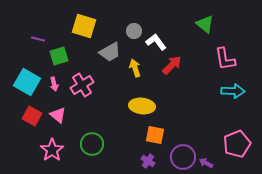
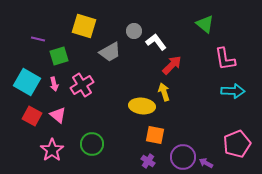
yellow arrow: moved 29 px right, 24 px down
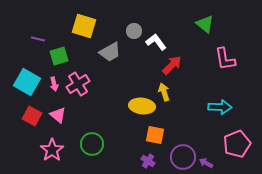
pink cross: moved 4 px left, 1 px up
cyan arrow: moved 13 px left, 16 px down
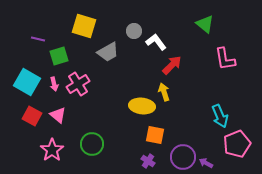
gray trapezoid: moved 2 px left
cyan arrow: moved 9 px down; rotated 65 degrees clockwise
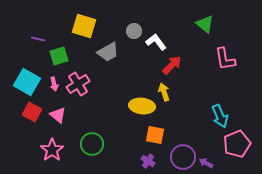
red square: moved 4 px up
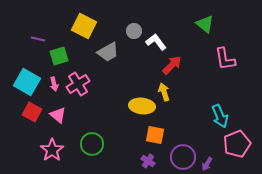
yellow square: rotated 10 degrees clockwise
purple arrow: moved 1 px right, 1 px down; rotated 88 degrees counterclockwise
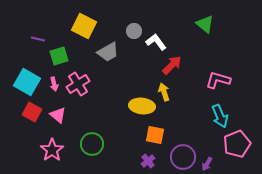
pink L-shape: moved 7 px left, 21 px down; rotated 115 degrees clockwise
purple cross: rotated 16 degrees clockwise
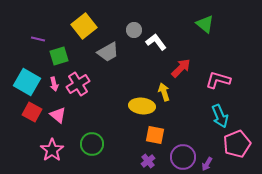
yellow square: rotated 25 degrees clockwise
gray circle: moved 1 px up
red arrow: moved 9 px right, 3 px down
